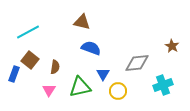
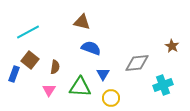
green triangle: rotated 15 degrees clockwise
yellow circle: moved 7 px left, 7 px down
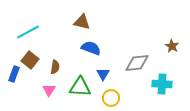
cyan cross: moved 1 px left, 1 px up; rotated 24 degrees clockwise
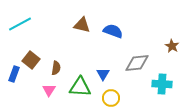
brown triangle: moved 3 px down
cyan line: moved 8 px left, 8 px up
blue semicircle: moved 22 px right, 17 px up
brown square: moved 1 px right
brown semicircle: moved 1 px right, 1 px down
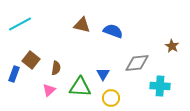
cyan cross: moved 2 px left, 2 px down
pink triangle: rotated 16 degrees clockwise
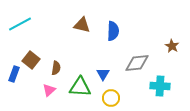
blue semicircle: rotated 72 degrees clockwise
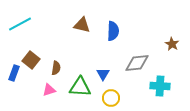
brown star: moved 2 px up
blue rectangle: moved 1 px up
pink triangle: rotated 24 degrees clockwise
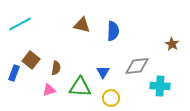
gray diamond: moved 3 px down
blue triangle: moved 2 px up
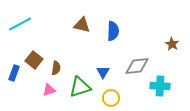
brown square: moved 3 px right
green triangle: rotated 20 degrees counterclockwise
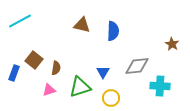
cyan line: moved 3 px up
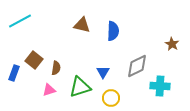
gray diamond: rotated 20 degrees counterclockwise
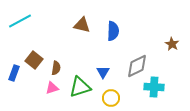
cyan cross: moved 6 px left, 1 px down
pink triangle: moved 3 px right, 2 px up
